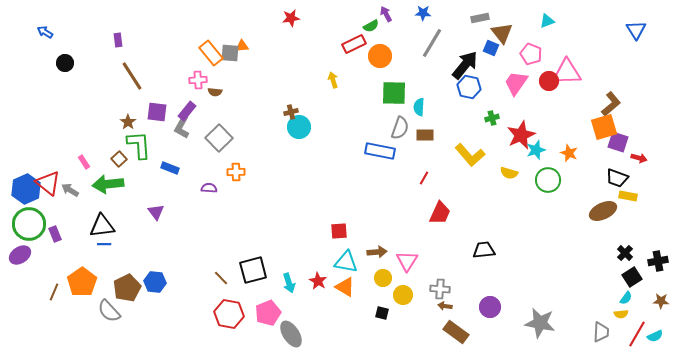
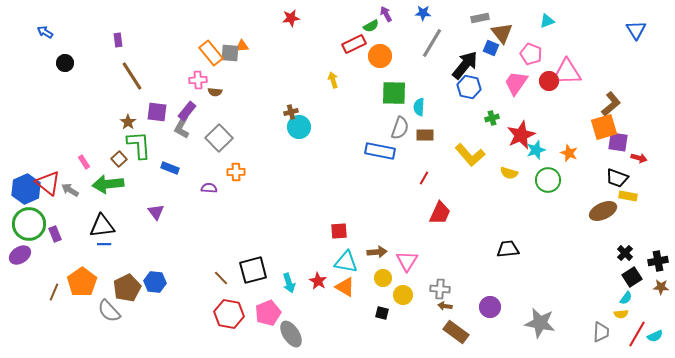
purple square at (618, 142): rotated 10 degrees counterclockwise
black trapezoid at (484, 250): moved 24 px right, 1 px up
brown star at (661, 301): moved 14 px up
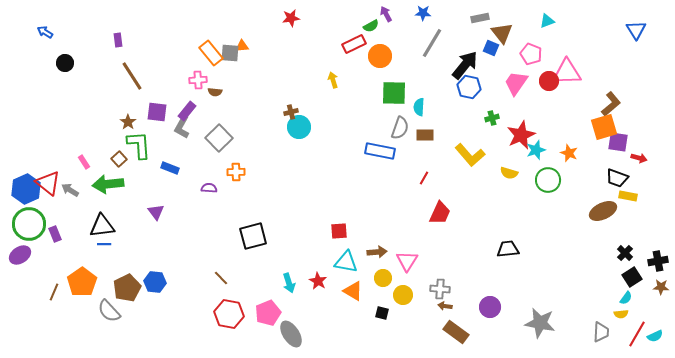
black square at (253, 270): moved 34 px up
orange triangle at (345, 287): moved 8 px right, 4 px down
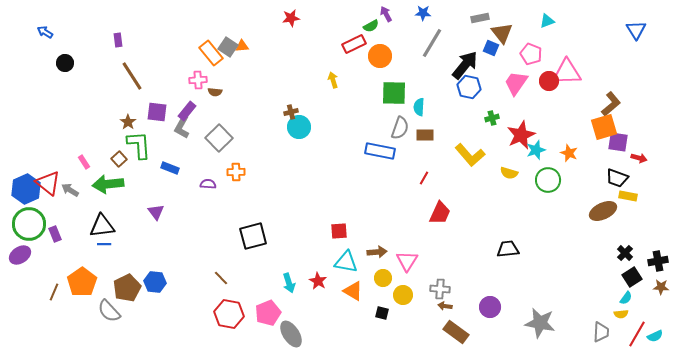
gray square at (230, 53): moved 2 px left, 6 px up; rotated 30 degrees clockwise
purple semicircle at (209, 188): moved 1 px left, 4 px up
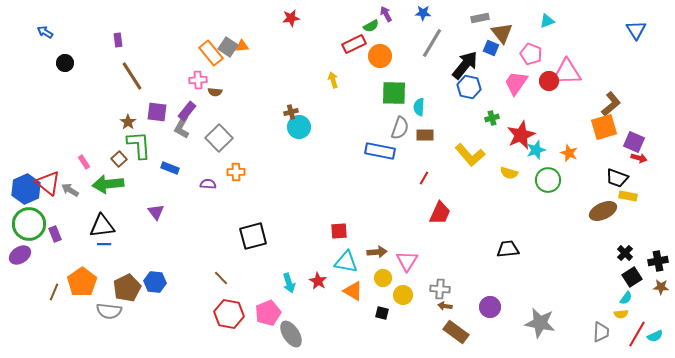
purple square at (618, 142): moved 16 px right; rotated 15 degrees clockwise
gray semicircle at (109, 311): rotated 40 degrees counterclockwise
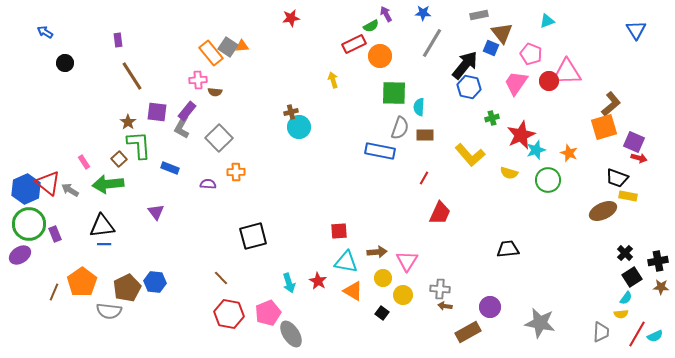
gray rectangle at (480, 18): moved 1 px left, 3 px up
black square at (382, 313): rotated 24 degrees clockwise
brown rectangle at (456, 332): moved 12 px right; rotated 65 degrees counterclockwise
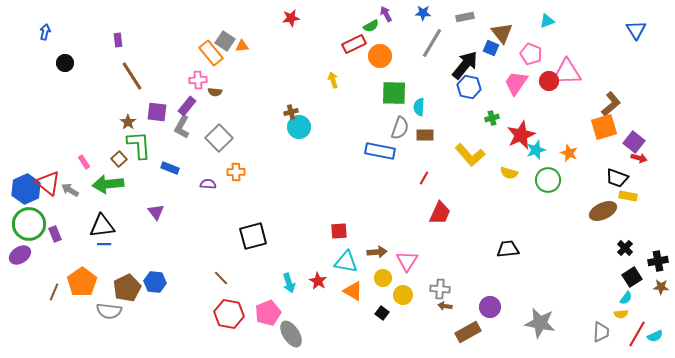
gray rectangle at (479, 15): moved 14 px left, 2 px down
blue arrow at (45, 32): rotated 70 degrees clockwise
gray square at (228, 47): moved 3 px left, 6 px up
purple rectangle at (187, 111): moved 5 px up
purple square at (634, 142): rotated 15 degrees clockwise
black cross at (625, 253): moved 5 px up
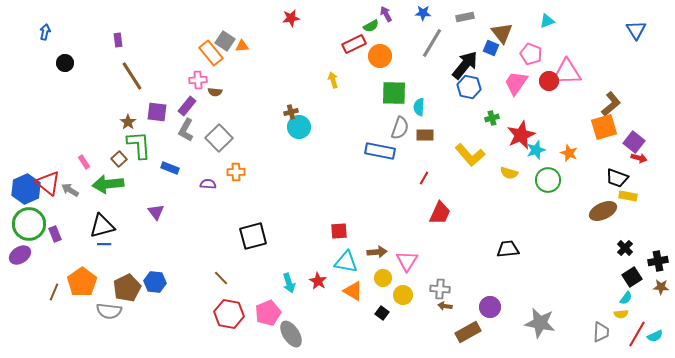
gray L-shape at (182, 127): moved 4 px right, 3 px down
black triangle at (102, 226): rotated 8 degrees counterclockwise
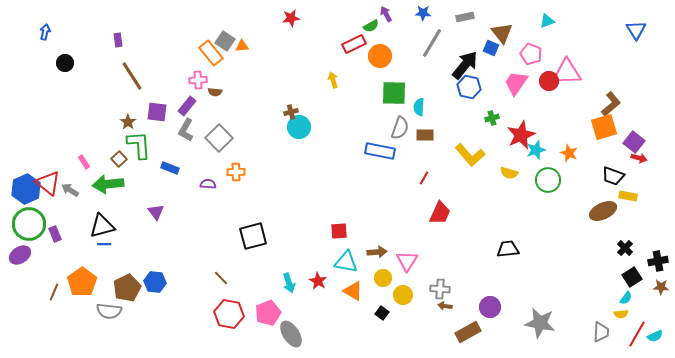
black trapezoid at (617, 178): moved 4 px left, 2 px up
